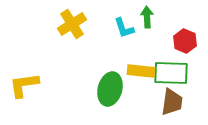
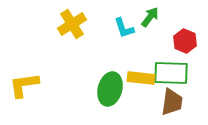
green arrow: moved 3 px right; rotated 40 degrees clockwise
yellow rectangle: moved 7 px down
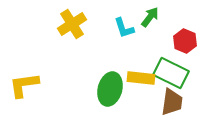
green rectangle: rotated 24 degrees clockwise
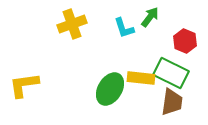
yellow cross: rotated 12 degrees clockwise
green ellipse: rotated 16 degrees clockwise
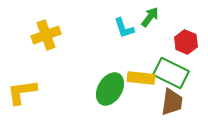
yellow cross: moved 26 px left, 11 px down
red hexagon: moved 1 px right, 1 px down
yellow L-shape: moved 2 px left, 7 px down
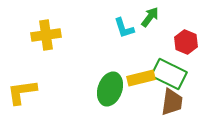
yellow cross: rotated 12 degrees clockwise
green rectangle: moved 2 px left, 1 px down
yellow rectangle: rotated 20 degrees counterclockwise
green ellipse: rotated 12 degrees counterclockwise
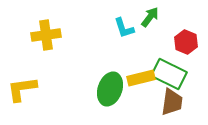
yellow L-shape: moved 3 px up
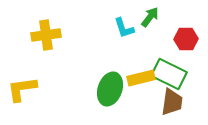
red hexagon: moved 3 px up; rotated 25 degrees counterclockwise
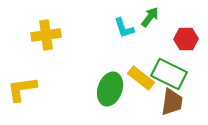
yellow rectangle: rotated 52 degrees clockwise
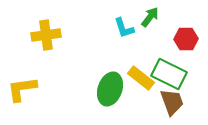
brown trapezoid: rotated 28 degrees counterclockwise
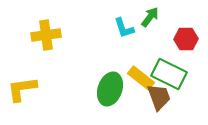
brown trapezoid: moved 13 px left, 5 px up
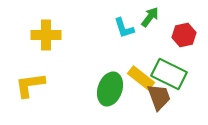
yellow cross: rotated 8 degrees clockwise
red hexagon: moved 2 px left, 4 px up; rotated 10 degrees counterclockwise
yellow L-shape: moved 8 px right, 4 px up
